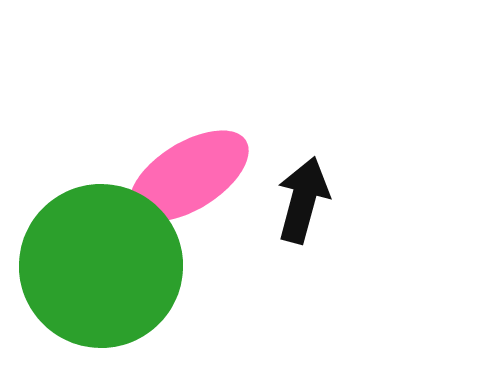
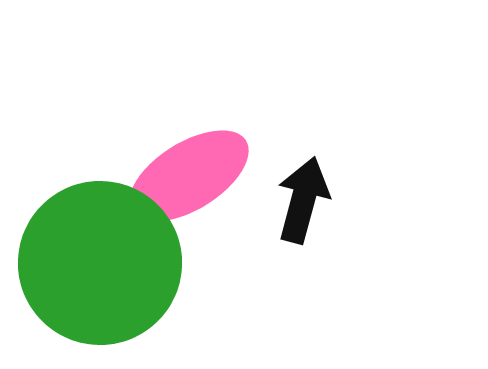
green circle: moved 1 px left, 3 px up
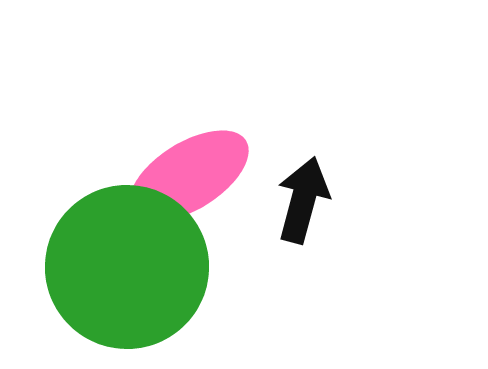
green circle: moved 27 px right, 4 px down
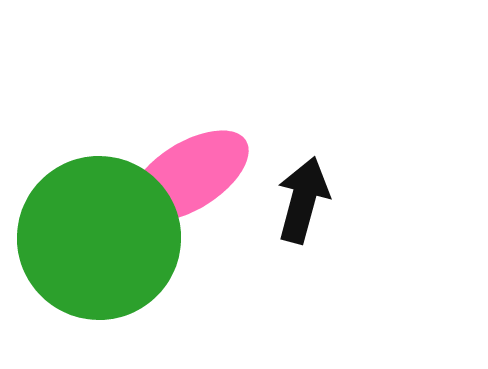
green circle: moved 28 px left, 29 px up
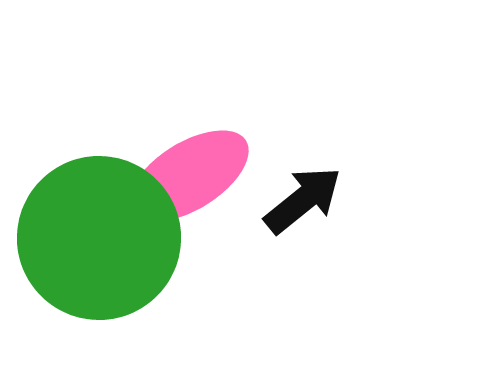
black arrow: rotated 36 degrees clockwise
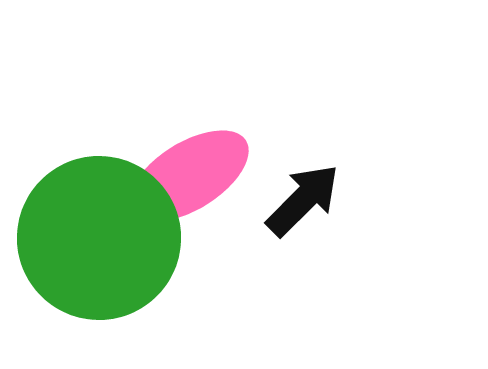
black arrow: rotated 6 degrees counterclockwise
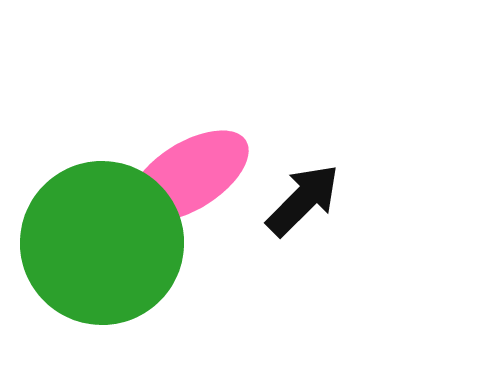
green circle: moved 3 px right, 5 px down
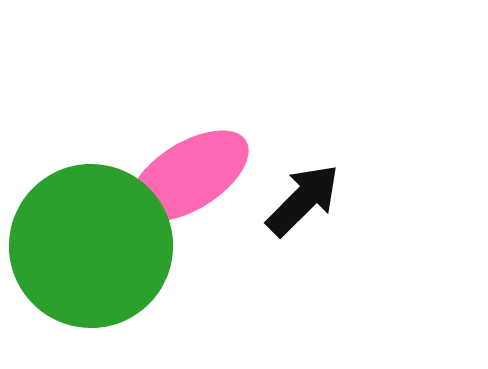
green circle: moved 11 px left, 3 px down
